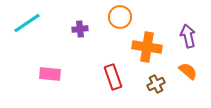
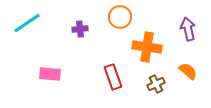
purple arrow: moved 7 px up
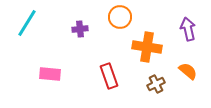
cyan line: rotated 24 degrees counterclockwise
red rectangle: moved 4 px left, 1 px up
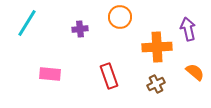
orange cross: moved 10 px right; rotated 12 degrees counterclockwise
orange semicircle: moved 7 px right, 1 px down
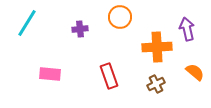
purple arrow: moved 1 px left
